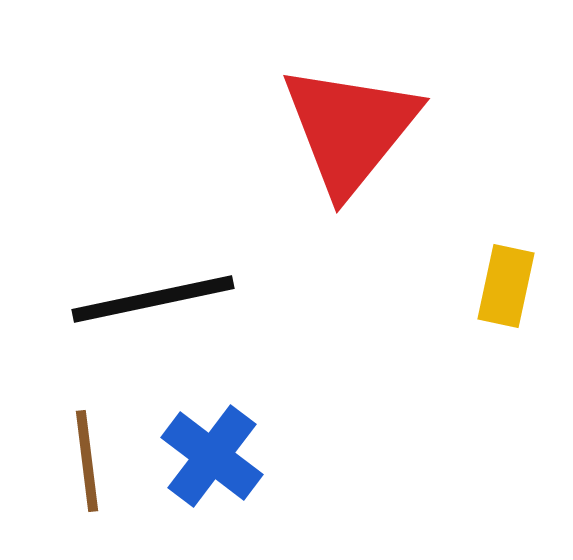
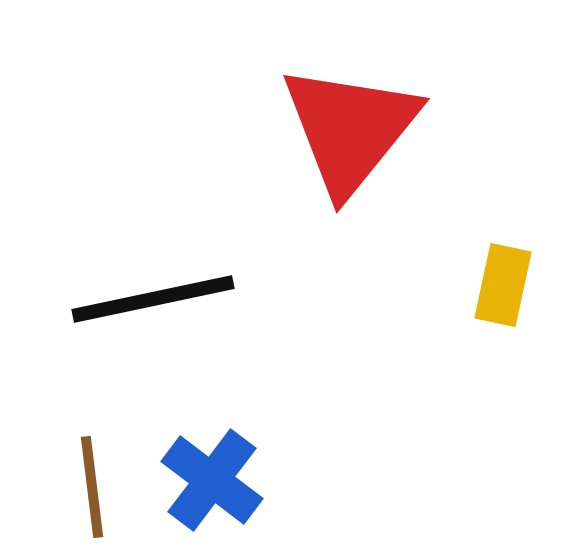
yellow rectangle: moved 3 px left, 1 px up
blue cross: moved 24 px down
brown line: moved 5 px right, 26 px down
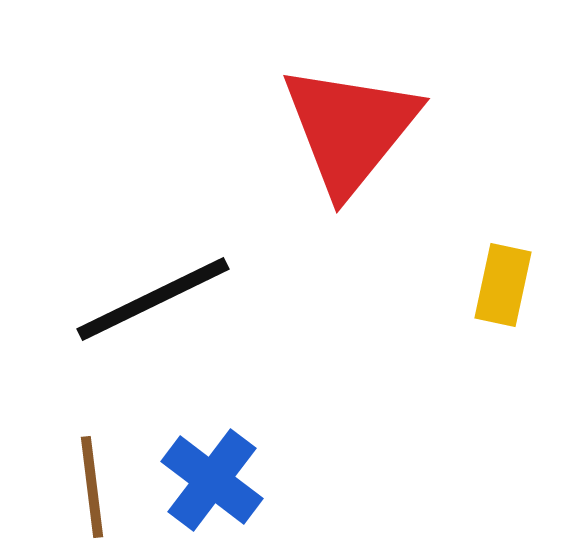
black line: rotated 14 degrees counterclockwise
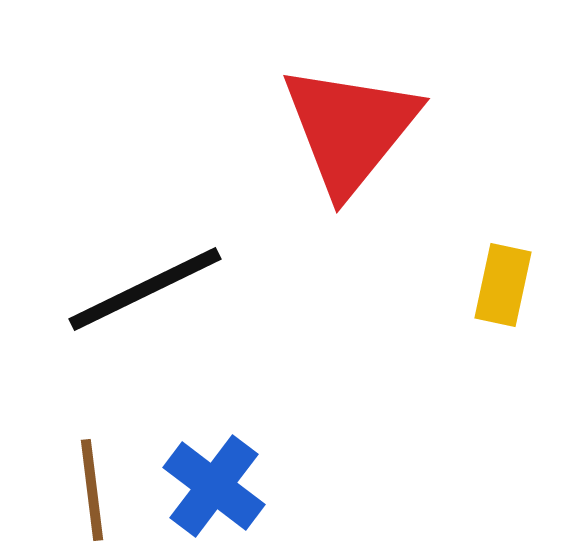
black line: moved 8 px left, 10 px up
blue cross: moved 2 px right, 6 px down
brown line: moved 3 px down
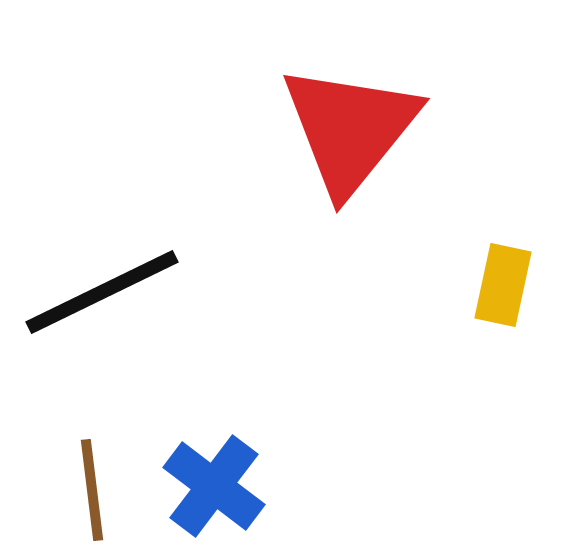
black line: moved 43 px left, 3 px down
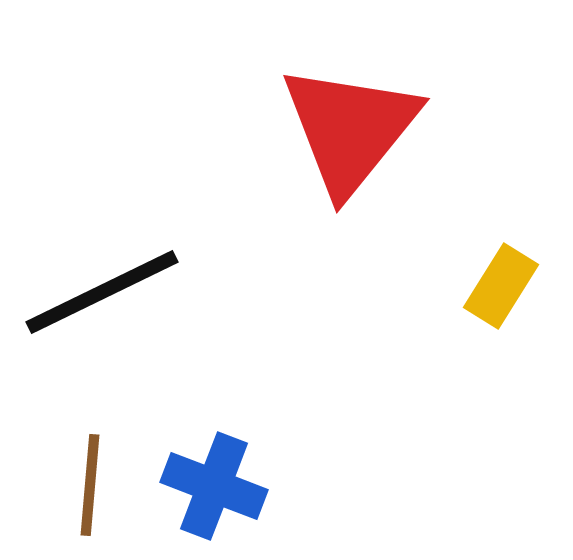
yellow rectangle: moved 2 px left, 1 px down; rotated 20 degrees clockwise
blue cross: rotated 16 degrees counterclockwise
brown line: moved 2 px left, 5 px up; rotated 12 degrees clockwise
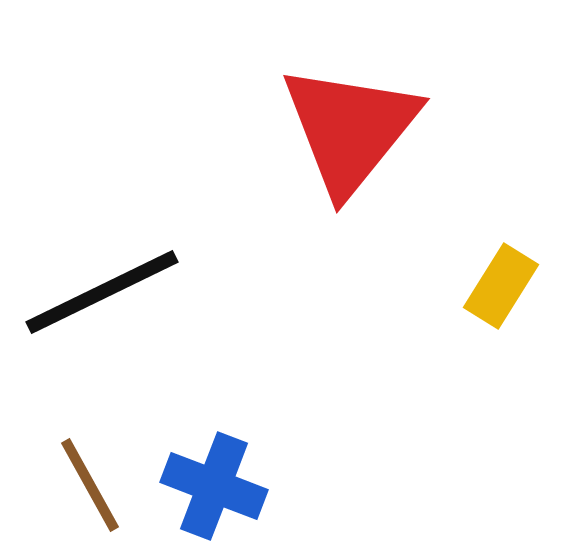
brown line: rotated 34 degrees counterclockwise
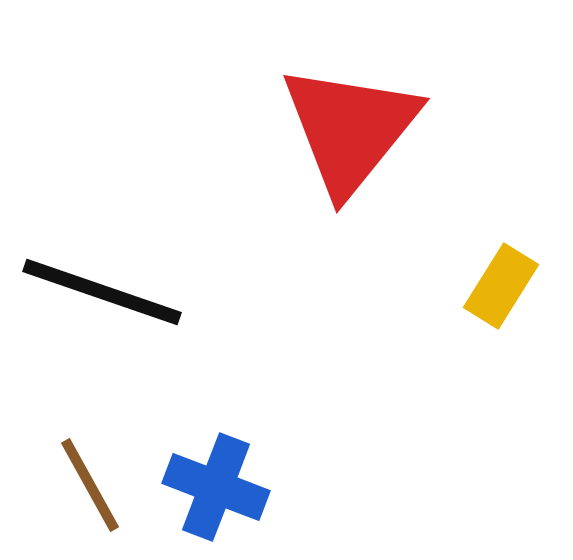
black line: rotated 45 degrees clockwise
blue cross: moved 2 px right, 1 px down
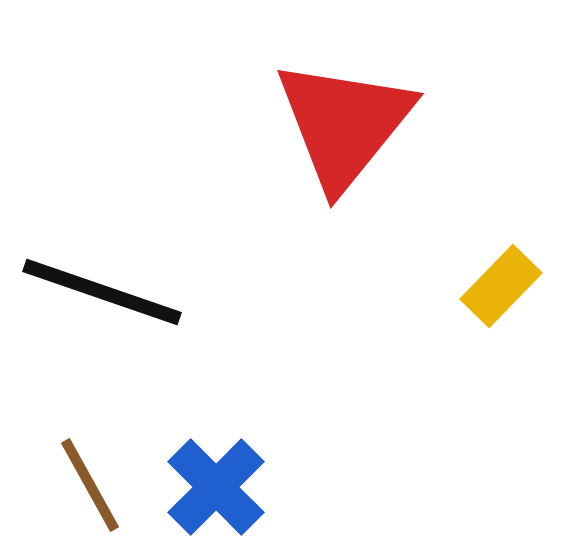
red triangle: moved 6 px left, 5 px up
yellow rectangle: rotated 12 degrees clockwise
blue cross: rotated 24 degrees clockwise
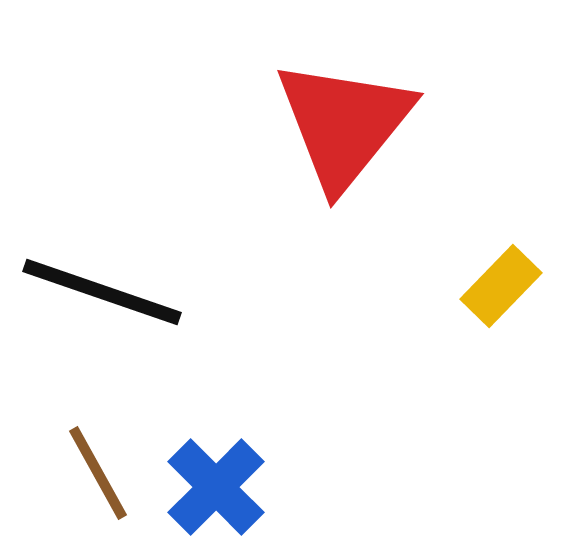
brown line: moved 8 px right, 12 px up
